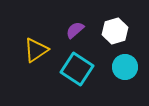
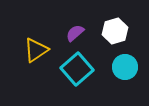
purple semicircle: moved 3 px down
cyan square: rotated 16 degrees clockwise
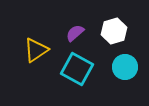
white hexagon: moved 1 px left
cyan square: rotated 20 degrees counterclockwise
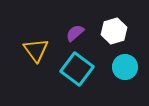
yellow triangle: rotated 32 degrees counterclockwise
cyan square: rotated 8 degrees clockwise
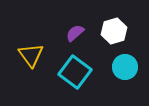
yellow triangle: moved 5 px left, 5 px down
cyan square: moved 2 px left, 3 px down
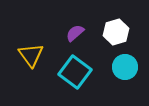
white hexagon: moved 2 px right, 1 px down
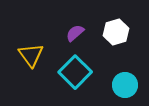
cyan circle: moved 18 px down
cyan square: rotated 8 degrees clockwise
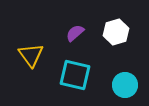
cyan square: moved 3 px down; rotated 32 degrees counterclockwise
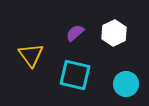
white hexagon: moved 2 px left, 1 px down; rotated 10 degrees counterclockwise
cyan circle: moved 1 px right, 1 px up
